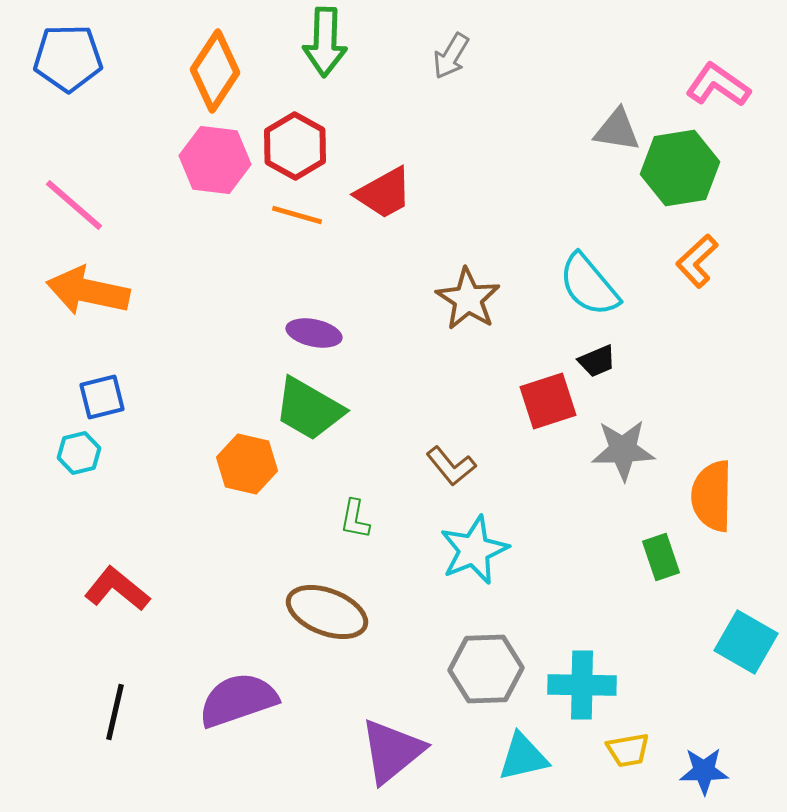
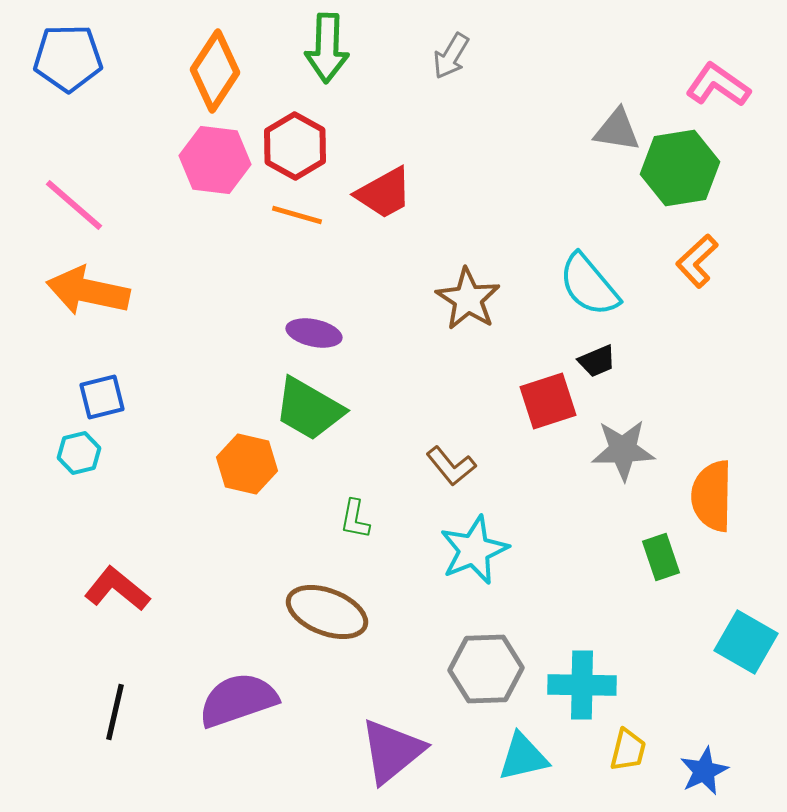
green arrow: moved 2 px right, 6 px down
yellow trapezoid: rotated 66 degrees counterclockwise
blue star: rotated 24 degrees counterclockwise
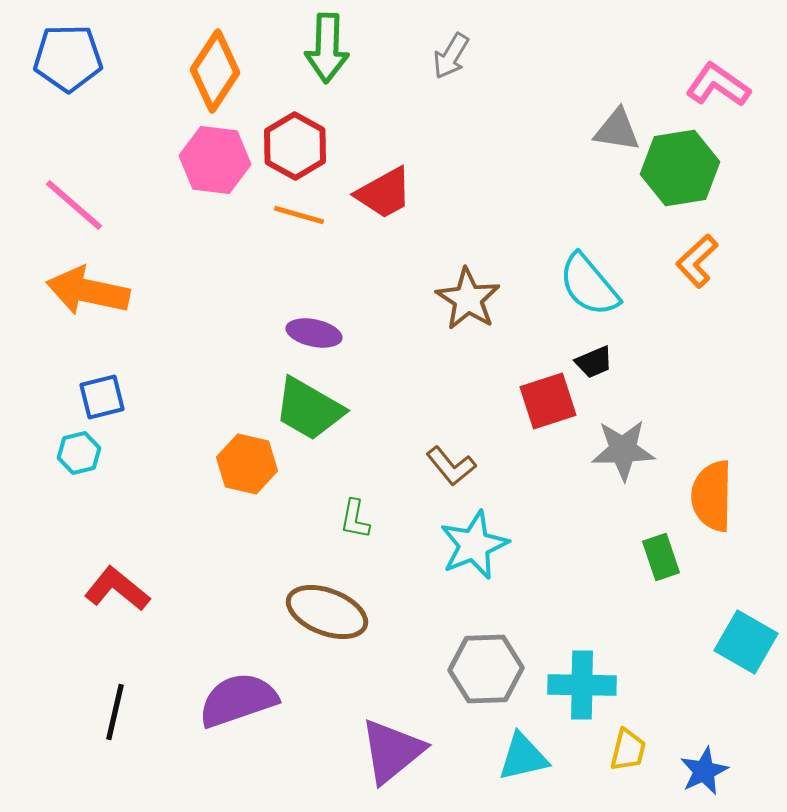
orange line: moved 2 px right
black trapezoid: moved 3 px left, 1 px down
cyan star: moved 5 px up
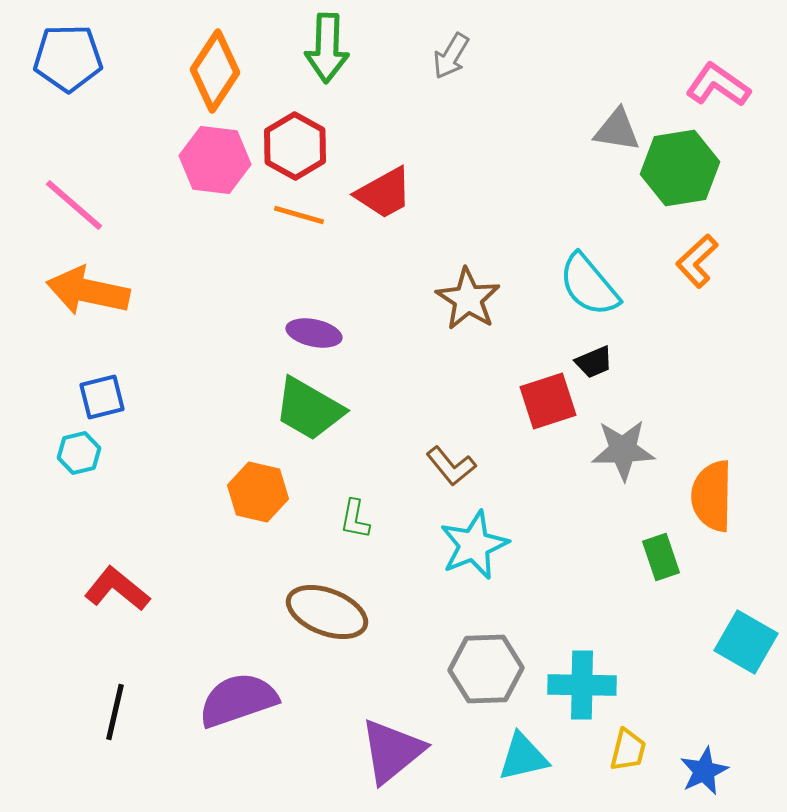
orange hexagon: moved 11 px right, 28 px down
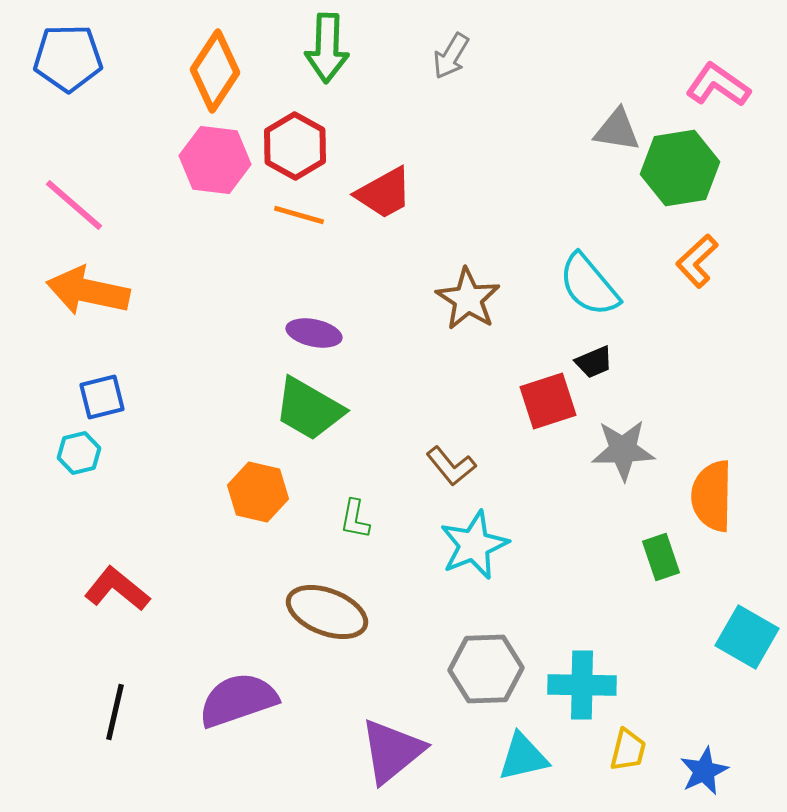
cyan square: moved 1 px right, 5 px up
